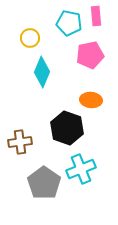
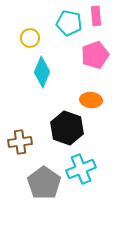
pink pentagon: moved 5 px right; rotated 8 degrees counterclockwise
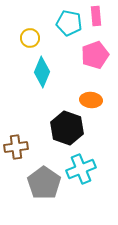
brown cross: moved 4 px left, 5 px down
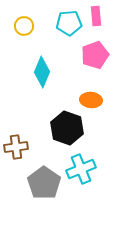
cyan pentagon: rotated 15 degrees counterclockwise
yellow circle: moved 6 px left, 12 px up
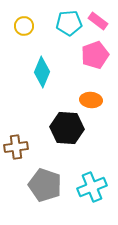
pink rectangle: moved 2 px right, 5 px down; rotated 48 degrees counterclockwise
black hexagon: rotated 16 degrees counterclockwise
cyan cross: moved 11 px right, 18 px down
gray pentagon: moved 1 px right, 2 px down; rotated 16 degrees counterclockwise
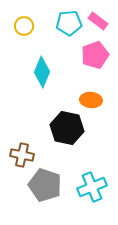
black hexagon: rotated 8 degrees clockwise
brown cross: moved 6 px right, 8 px down; rotated 20 degrees clockwise
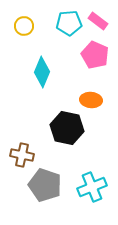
pink pentagon: rotated 28 degrees counterclockwise
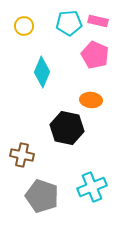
pink rectangle: rotated 24 degrees counterclockwise
gray pentagon: moved 3 px left, 11 px down
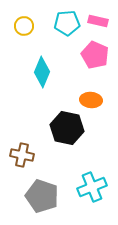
cyan pentagon: moved 2 px left
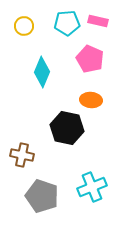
pink pentagon: moved 5 px left, 4 px down
